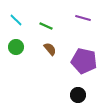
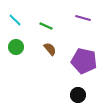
cyan line: moved 1 px left
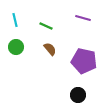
cyan line: rotated 32 degrees clockwise
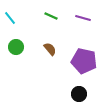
cyan line: moved 5 px left, 2 px up; rotated 24 degrees counterclockwise
green line: moved 5 px right, 10 px up
black circle: moved 1 px right, 1 px up
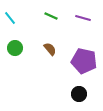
green circle: moved 1 px left, 1 px down
